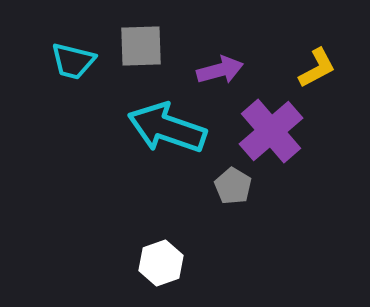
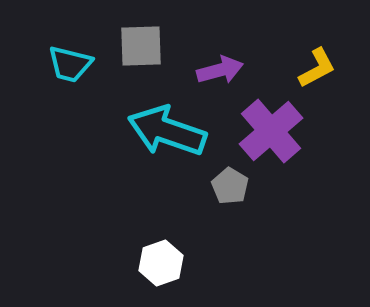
cyan trapezoid: moved 3 px left, 3 px down
cyan arrow: moved 3 px down
gray pentagon: moved 3 px left
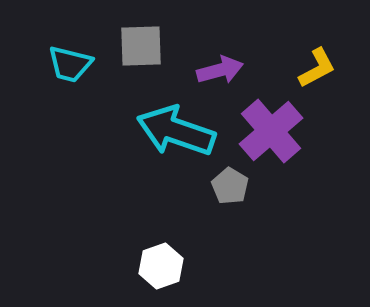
cyan arrow: moved 9 px right
white hexagon: moved 3 px down
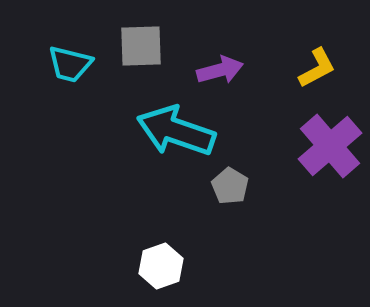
purple cross: moved 59 px right, 15 px down
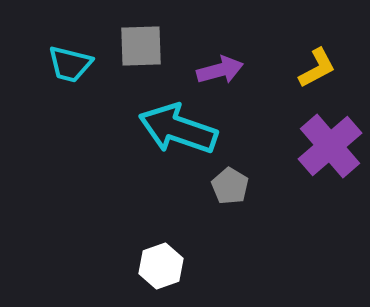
cyan arrow: moved 2 px right, 2 px up
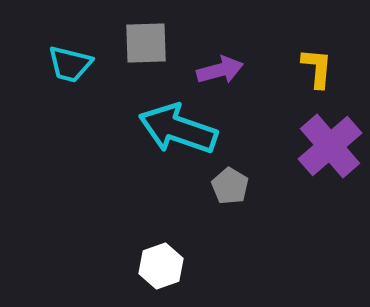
gray square: moved 5 px right, 3 px up
yellow L-shape: rotated 57 degrees counterclockwise
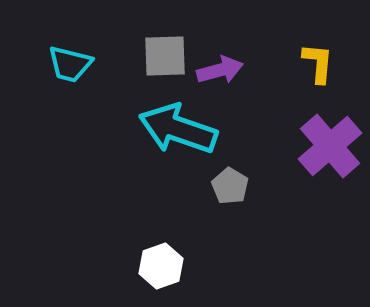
gray square: moved 19 px right, 13 px down
yellow L-shape: moved 1 px right, 5 px up
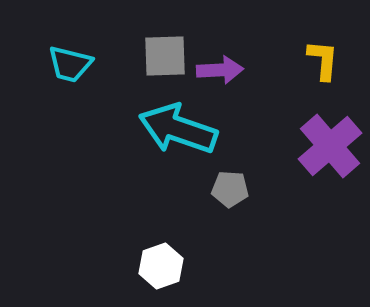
yellow L-shape: moved 5 px right, 3 px up
purple arrow: rotated 12 degrees clockwise
gray pentagon: moved 3 px down; rotated 27 degrees counterclockwise
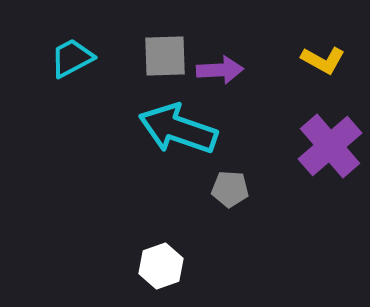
yellow L-shape: rotated 114 degrees clockwise
cyan trapezoid: moved 2 px right, 6 px up; rotated 138 degrees clockwise
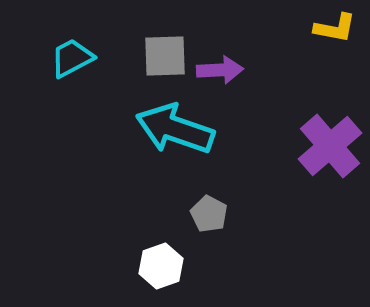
yellow L-shape: moved 12 px right, 32 px up; rotated 18 degrees counterclockwise
cyan arrow: moved 3 px left
gray pentagon: moved 21 px left, 25 px down; rotated 24 degrees clockwise
